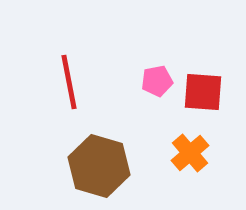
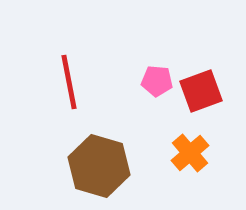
pink pentagon: rotated 16 degrees clockwise
red square: moved 2 px left, 1 px up; rotated 24 degrees counterclockwise
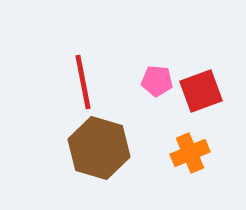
red line: moved 14 px right
orange cross: rotated 18 degrees clockwise
brown hexagon: moved 18 px up
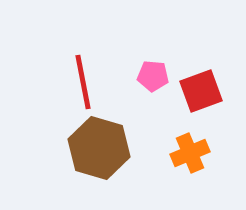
pink pentagon: moved 4 px left, 5 px up
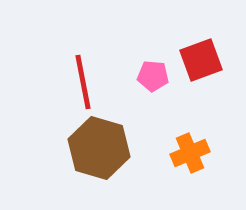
red square: moved 31 px up
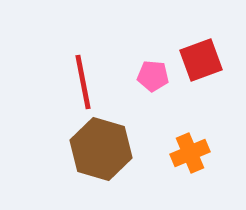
brown hexagon: moved 2 px right, 1 px down
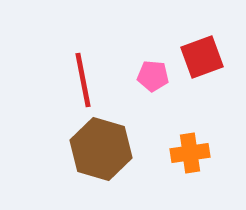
red square: moved 1 px right, 3 px up
red line: moved 2 px up
orange cross: rotated 15 degrees clockwise
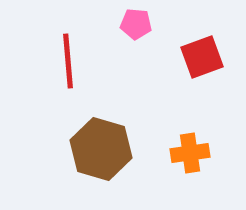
pink pentagon: moved 17 px left, 52 px up
red line: moved 15 px left, 19 px up; rotated 6 degrees clockwise
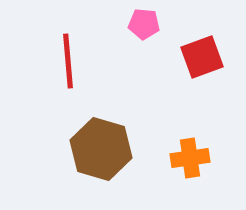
pink pentagon: moved 8 px right
orange cross: moved 5 px down
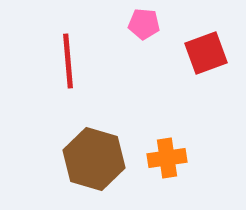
red square: moved 4 px right, 4 px up
brown hexagon: moved 7 px left, 10 px down
orange cross: moved 23 px left
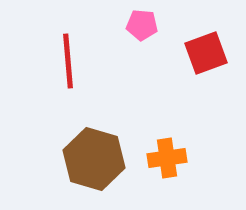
pink pentagon: moved 2 px left, 1 px down
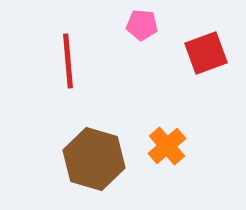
orange cross: moved 12 px up; rotated 33 degrees counterclockwise
